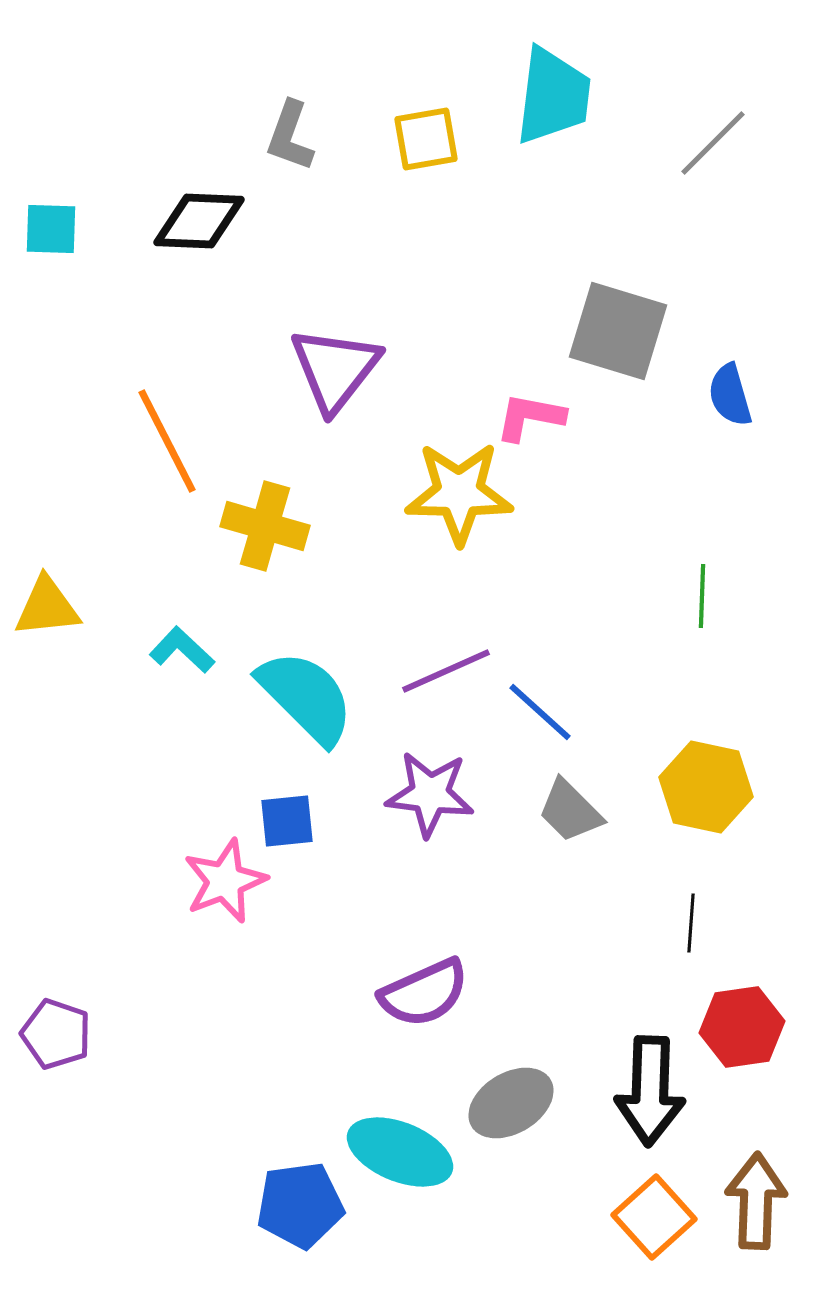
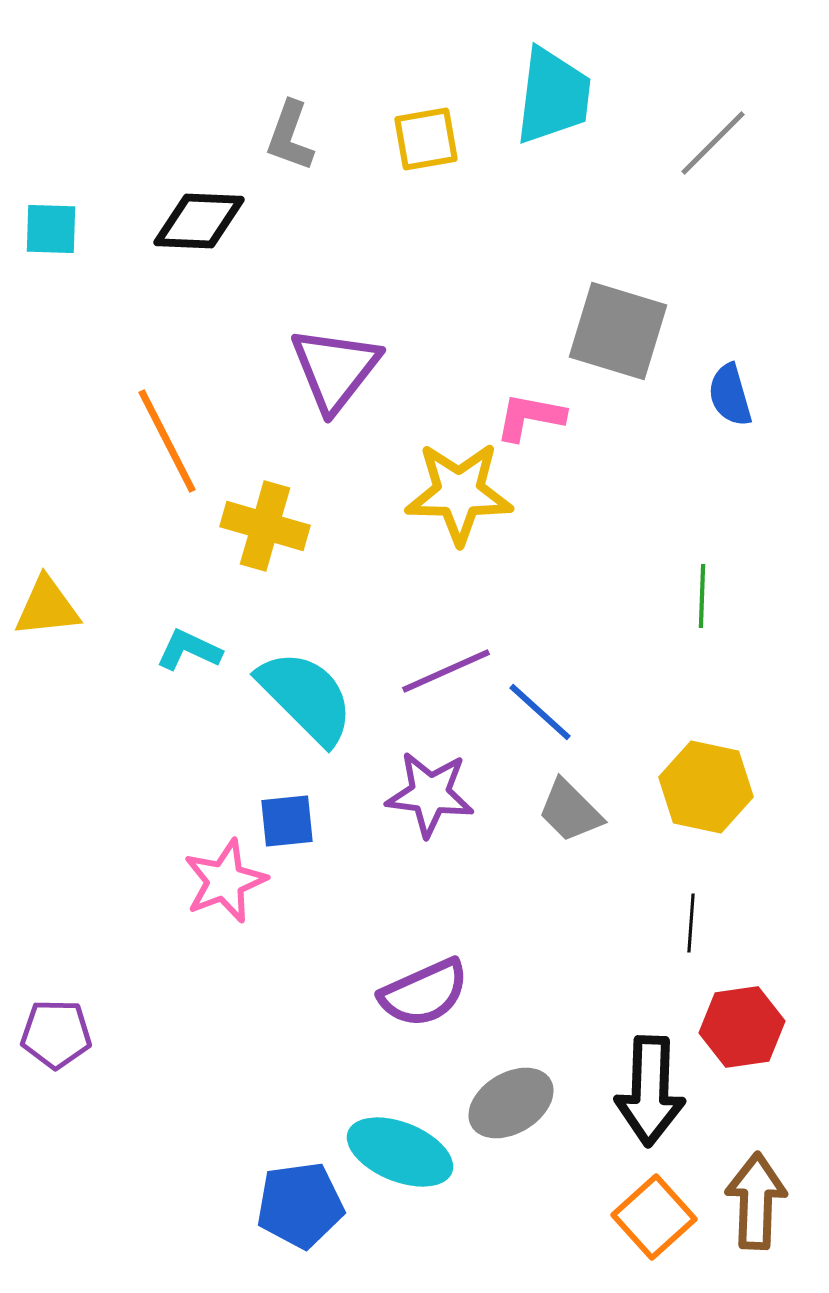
cyan L-shape: moved 7 px right; rotated 18 degrees counterclockwise
purple pentagon: rotated 18 degrees counterclockwise
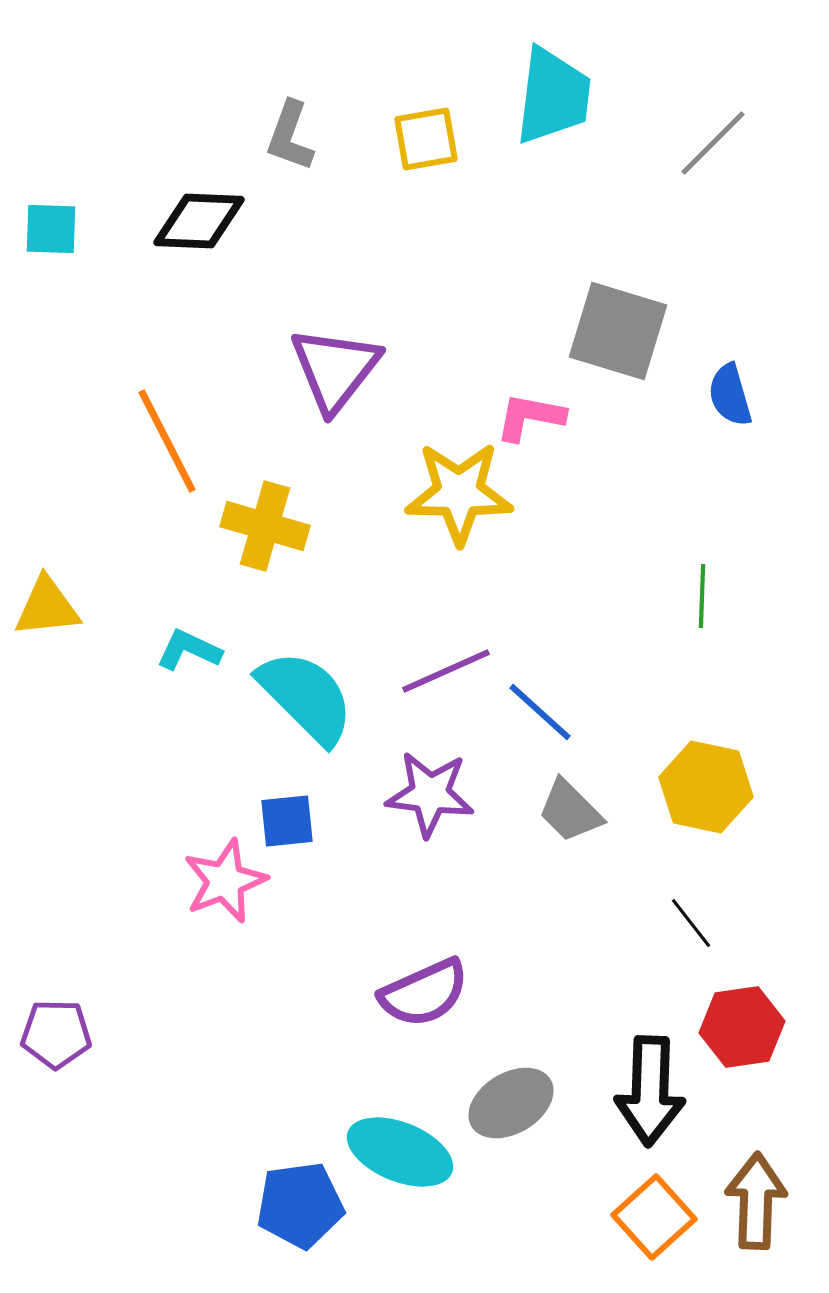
black line: rotated 42 degrees counterclockwise
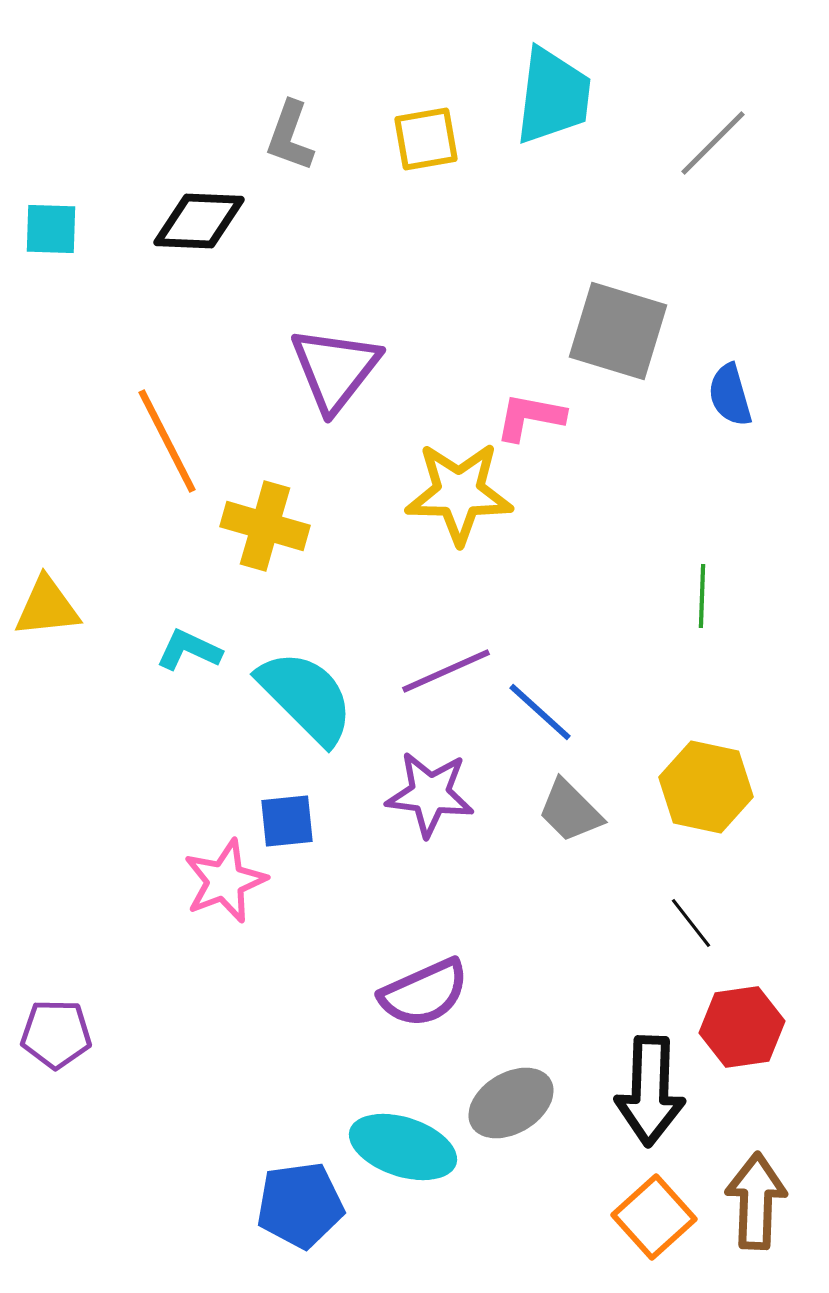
cyan ellipse: moved 3 px right, 5 px up; rotated 4 degrees counterclockwise
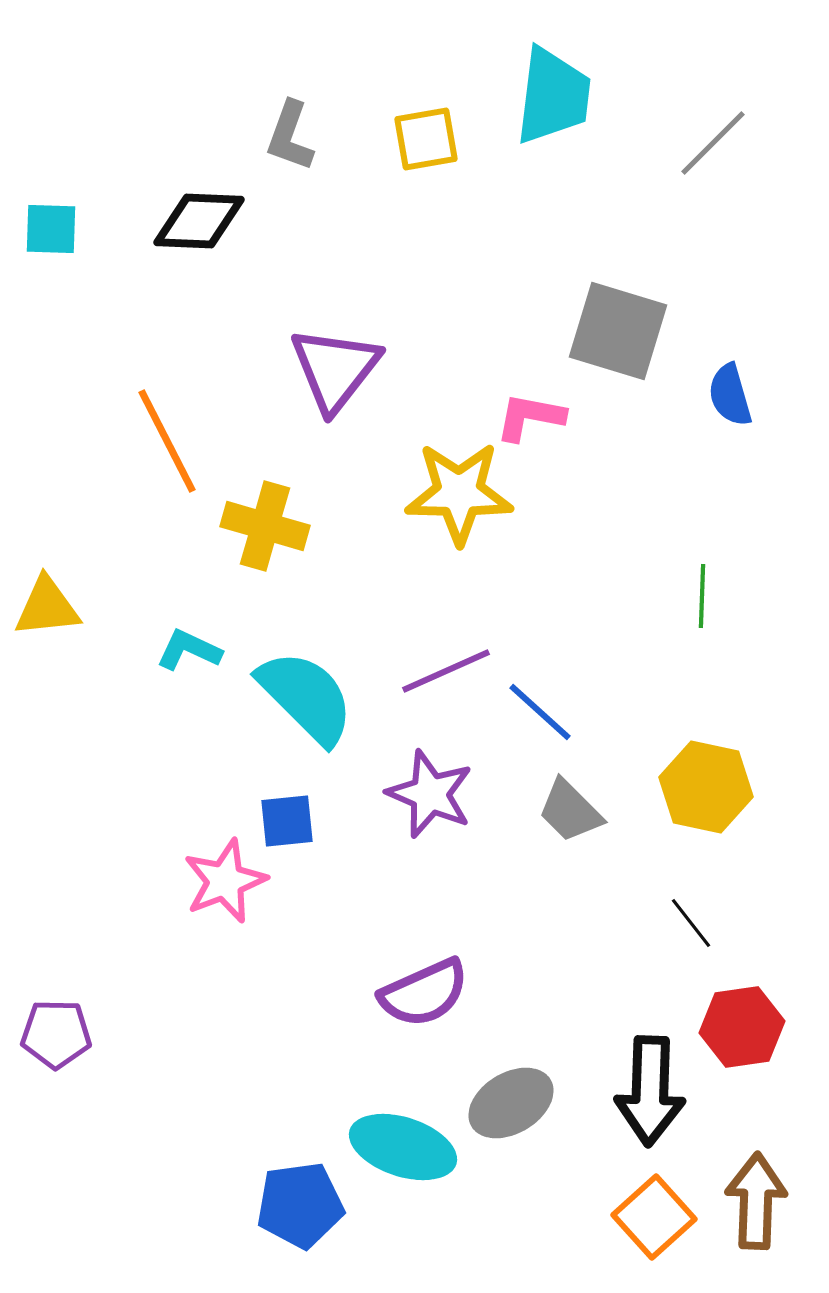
purple star: rotated 16 degrees clockwise
